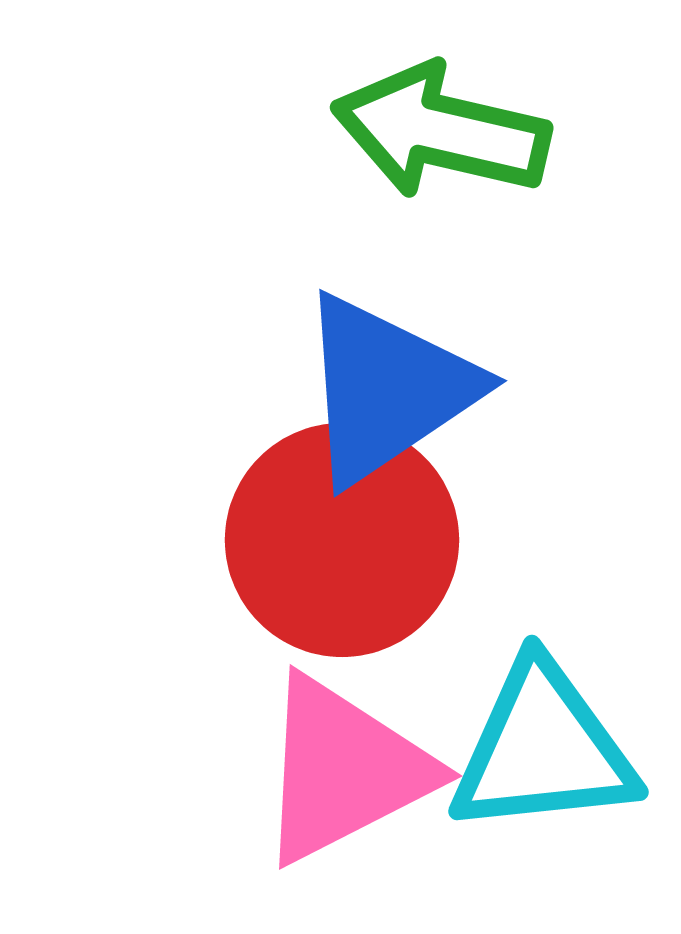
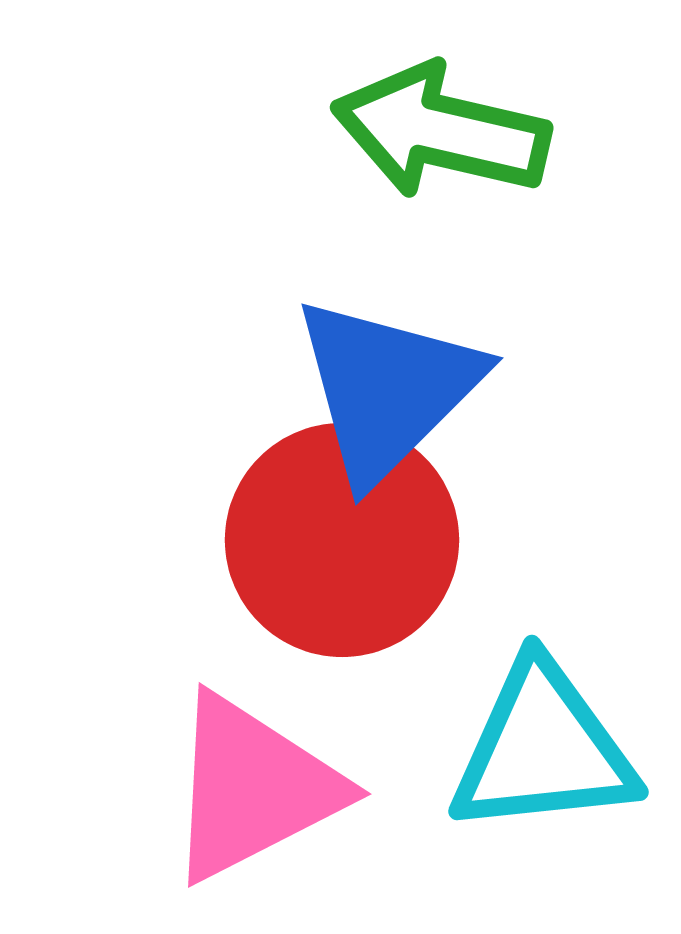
blue triangle: rotated 11 degrees counterclockwise
pink triangle: moved 91 px left, 18 px down
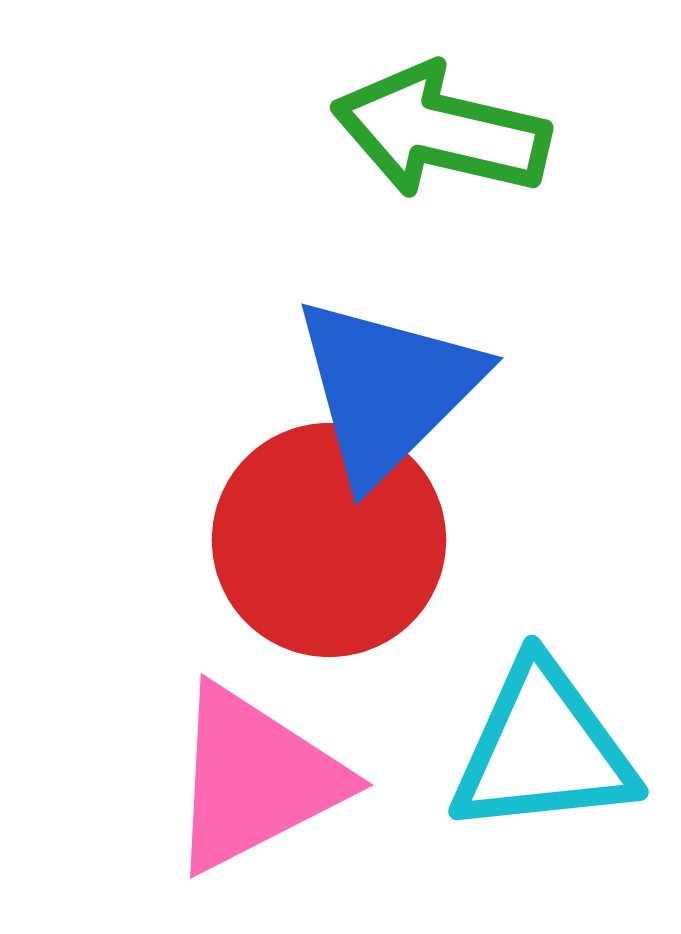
red circle: moved 13 px left
pink triangle: moved 2 px right, 9 px up
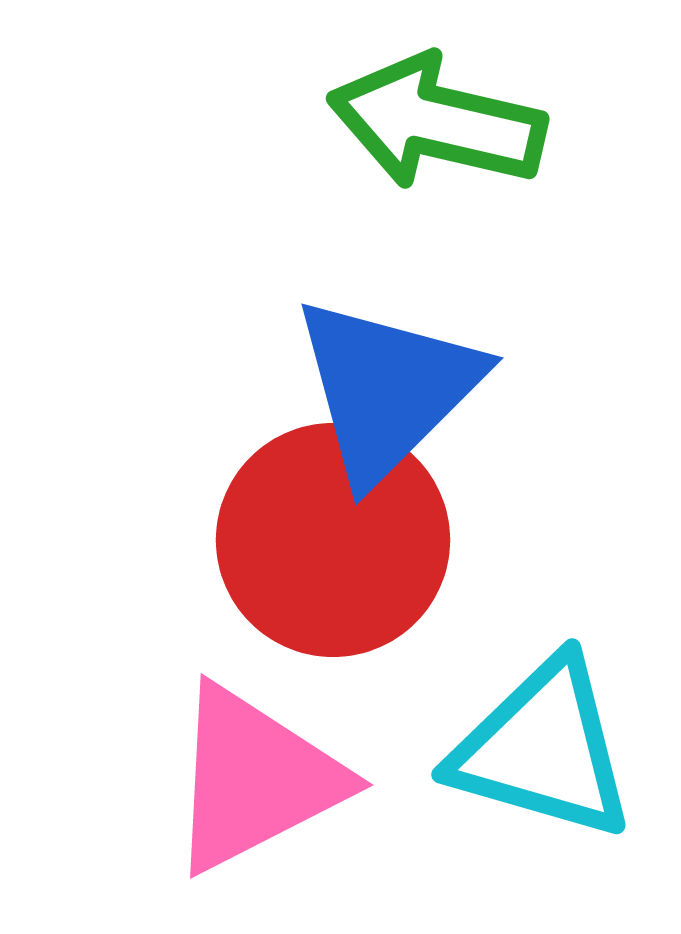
green arrow: moved 4 px left, 9 px up
red circle: moved 4 px right
cyan triangle: rotated 22 degrees clockwise
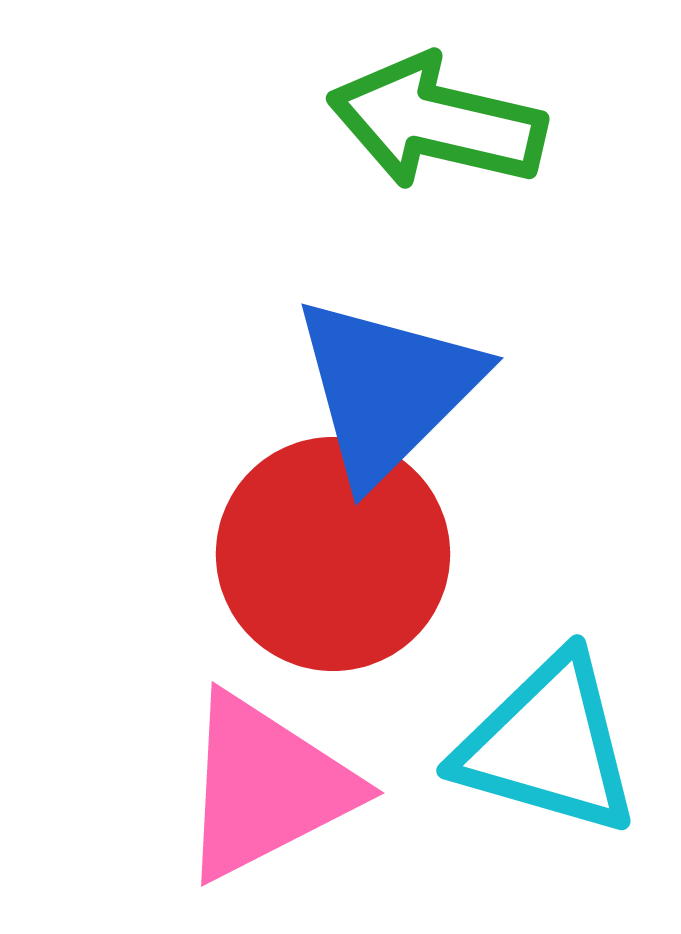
red circle: moved 14 px down
cyan triangle: moved 5 px right, 4 px up
pink triangle: moved 11 px right, 8 px down
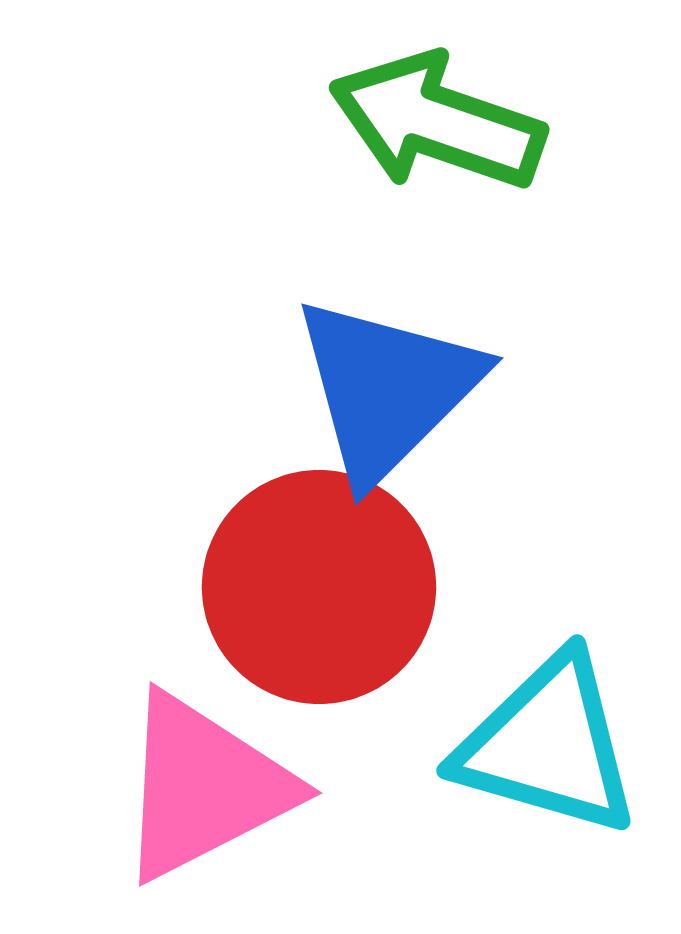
green arrow: rotated 6 degrees clockwise
red circle: moved 14 px left, 33 px down
pink triangle: moved 62 px left
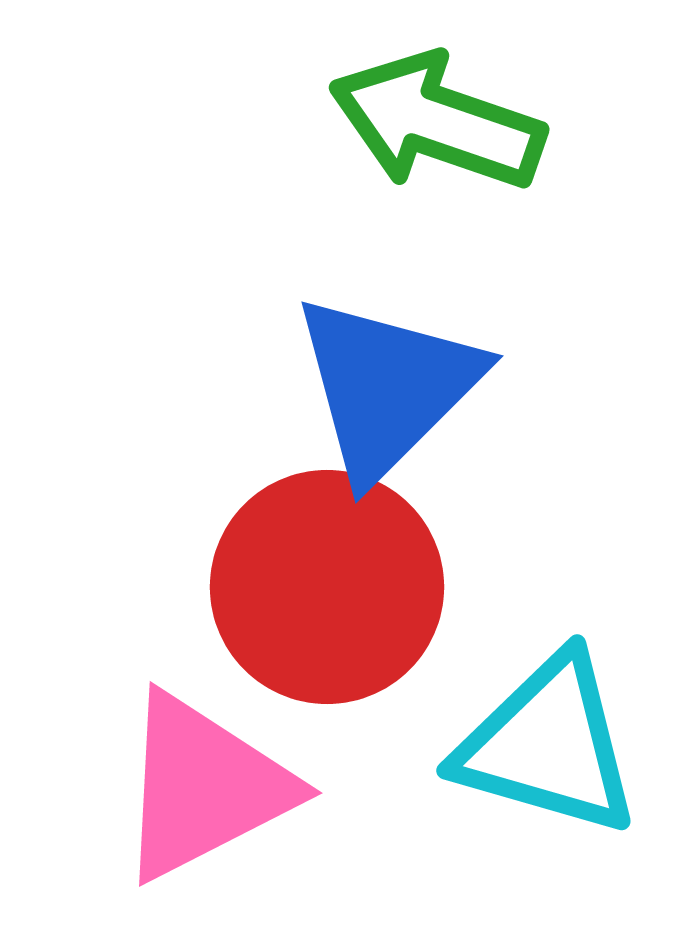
blue triangle: moved 2 px up
red circle: moved 8 px right
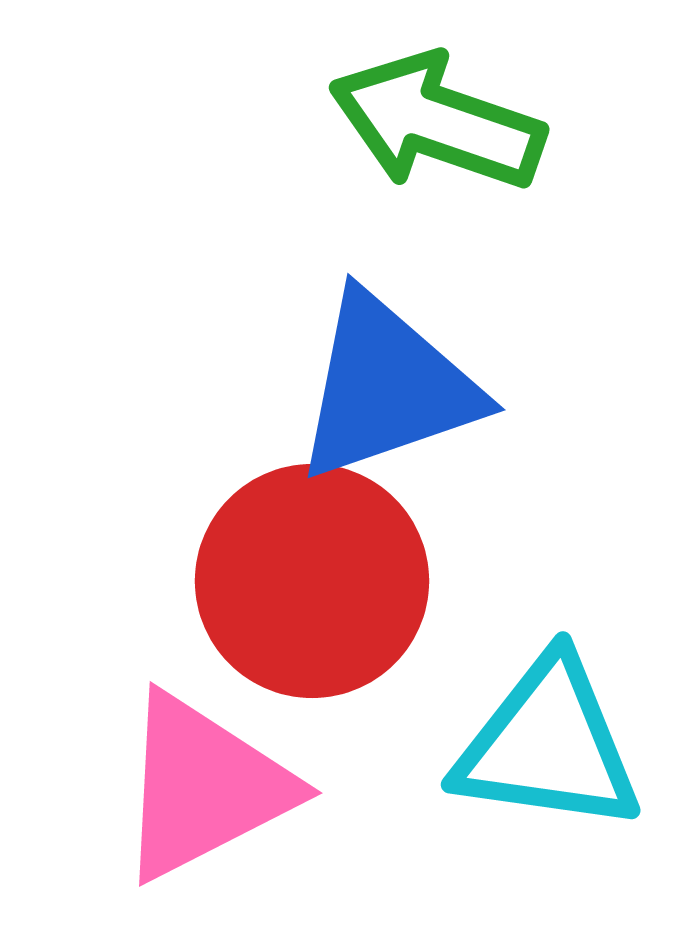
blue triangle: rotated 26 degrees clockwise
red circle: moved 15 px left, 6 px up
cyan triangle: rotated 8 degrees counterclockwise
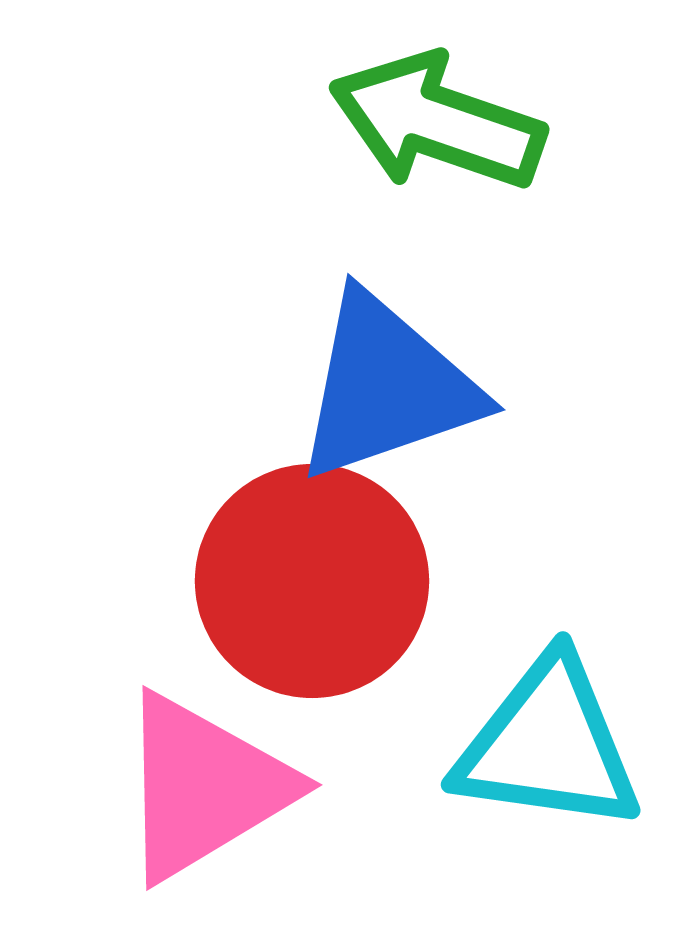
pink triangle: rotated 4 degrees counterclockwise
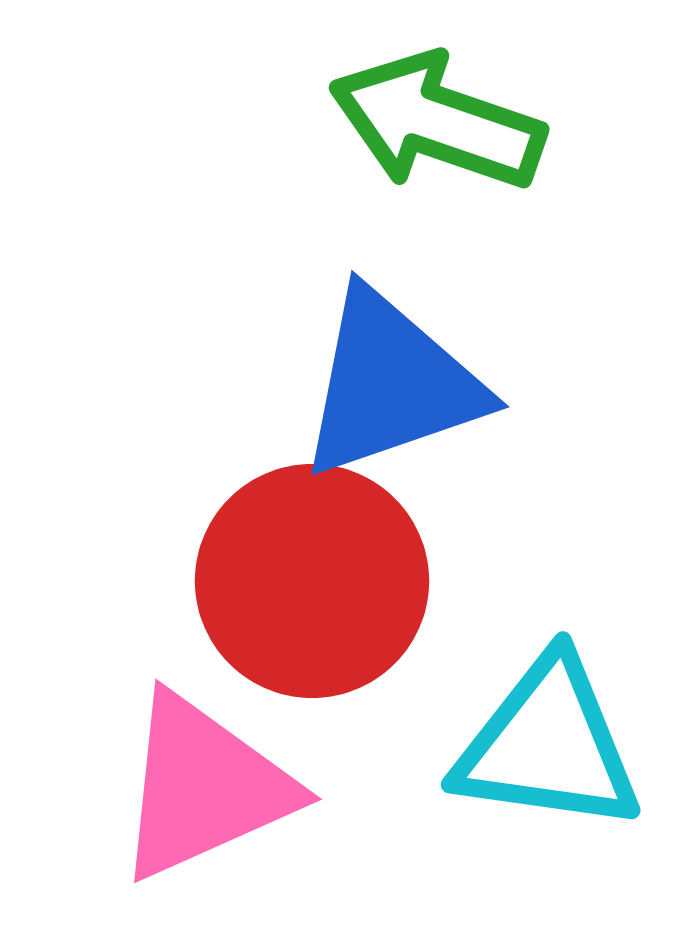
blue triangle: moved 4 px right, 3 px up
pink triangle: rotated 7 degrees clockwise
